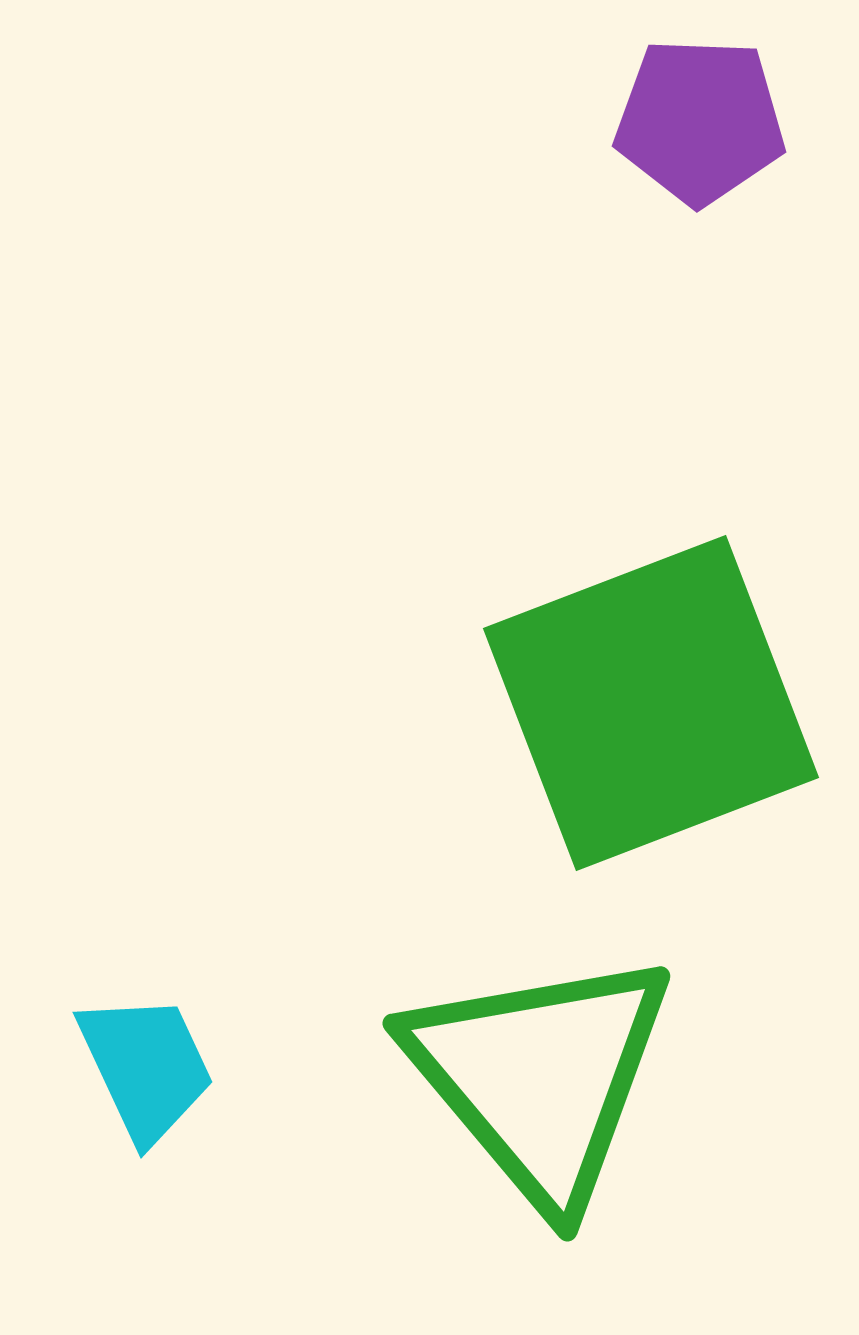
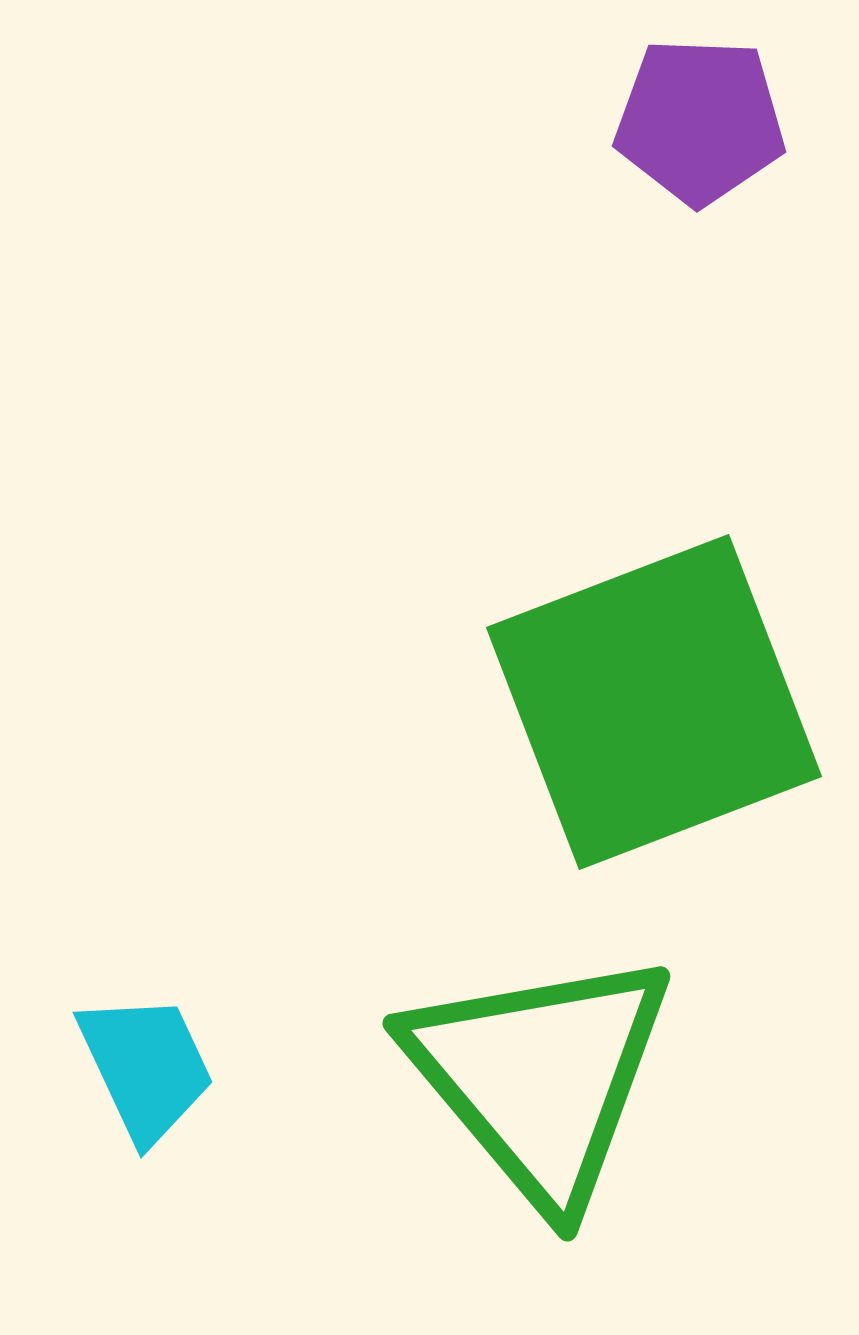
green square: moved 3 px right, 1 px up
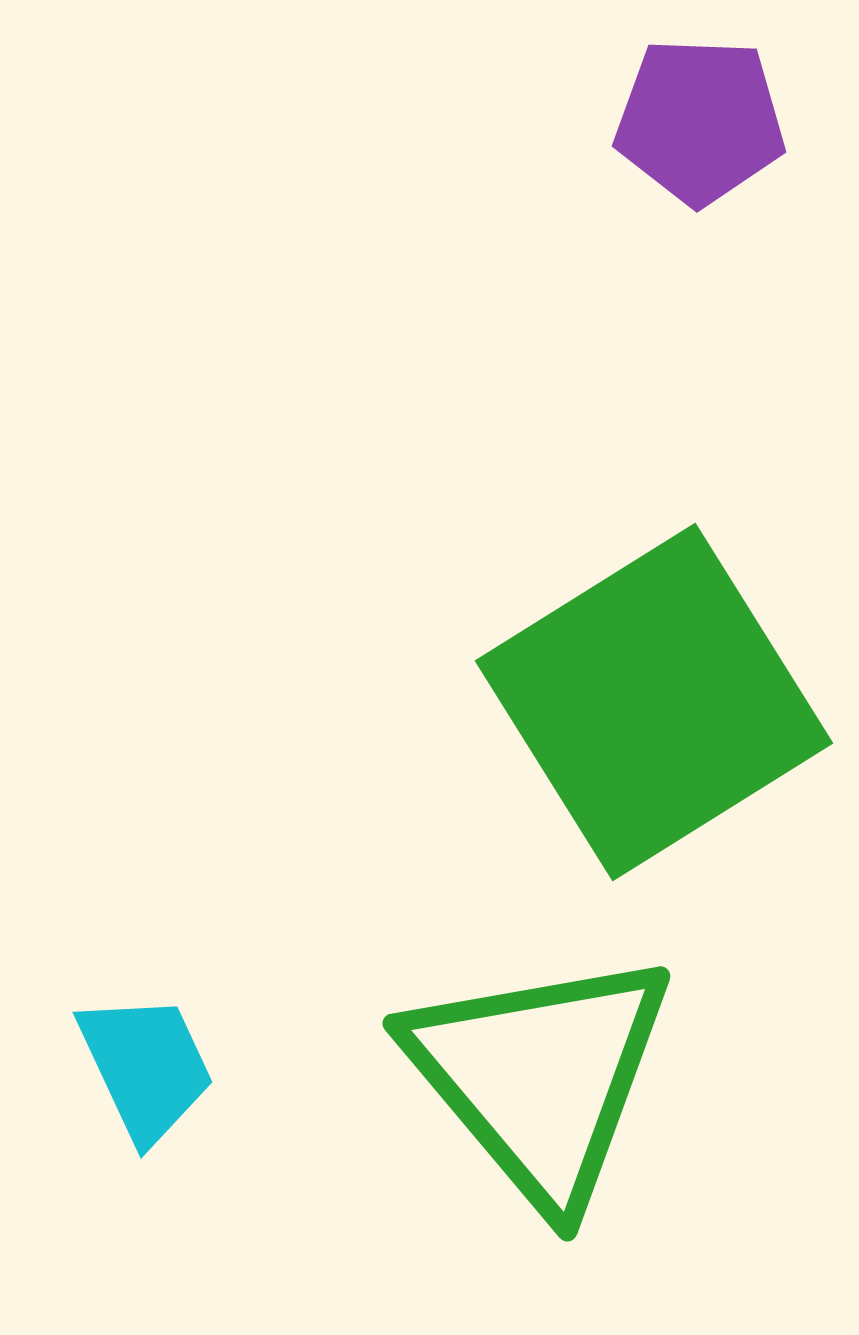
green square: rotated 11 degrees counterclockwise
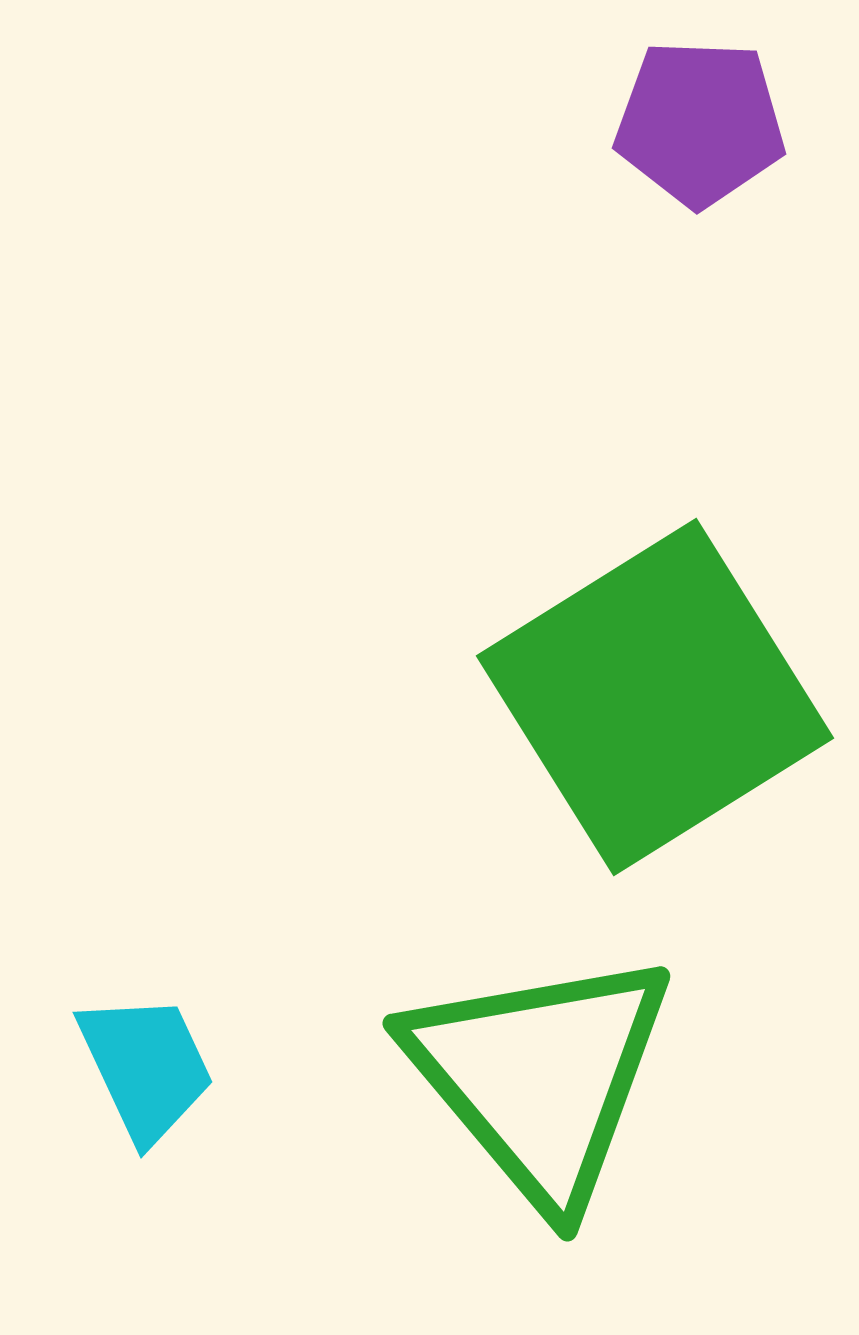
purple pentagon: moved 2 px down
green square: moved 1 px right, 5 px up
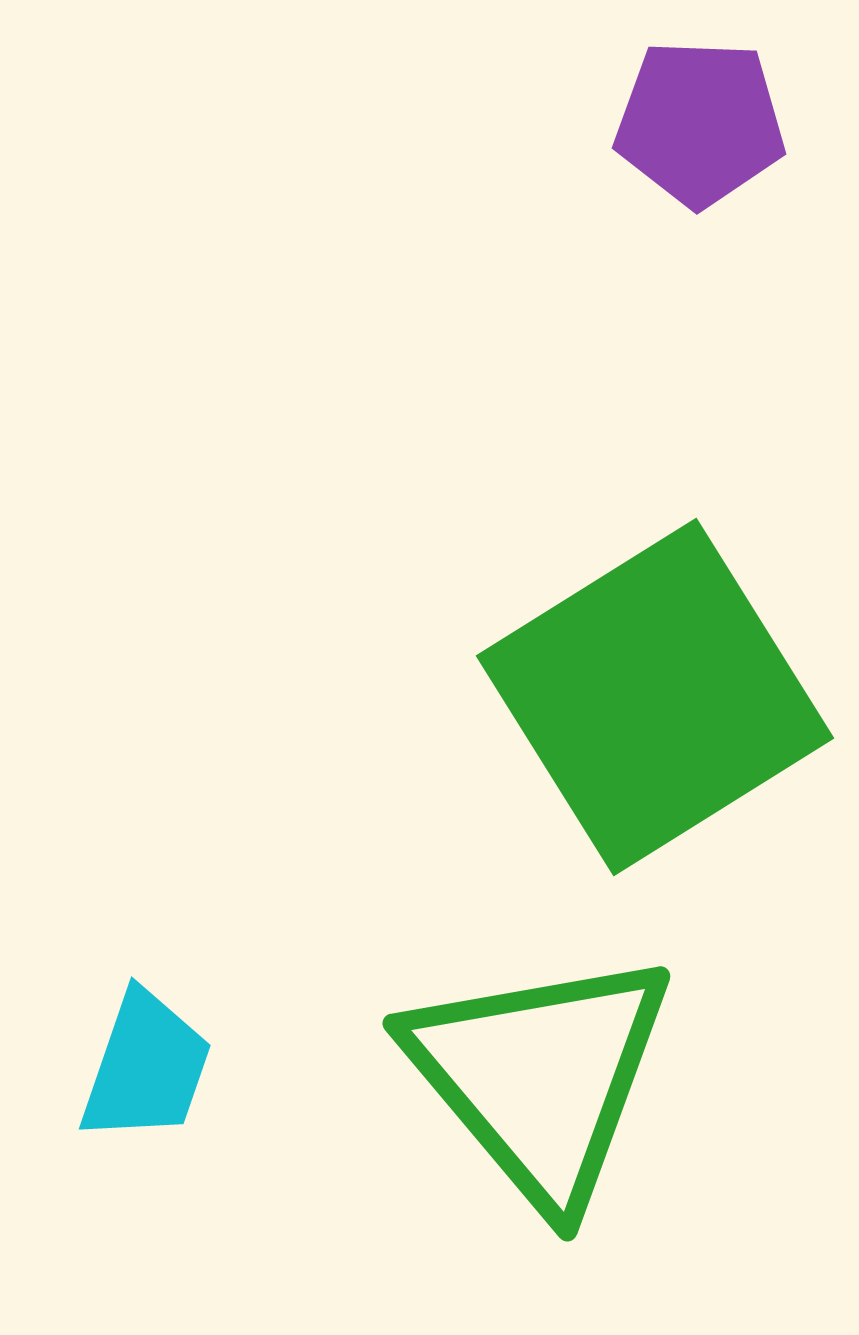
cyan trapezoid: rotated 44 degrees clockwise
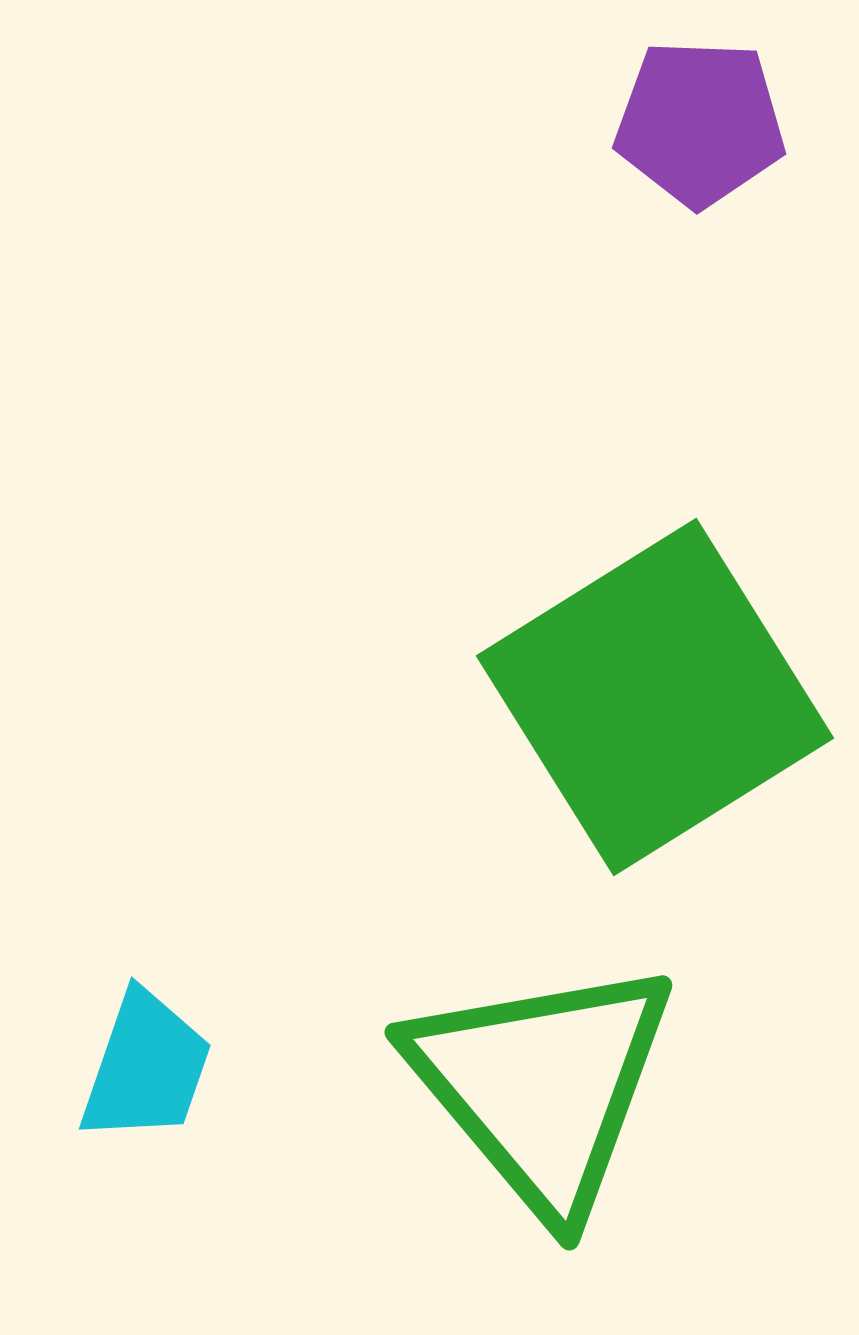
green triangle: moved 2 px right, 9 px down
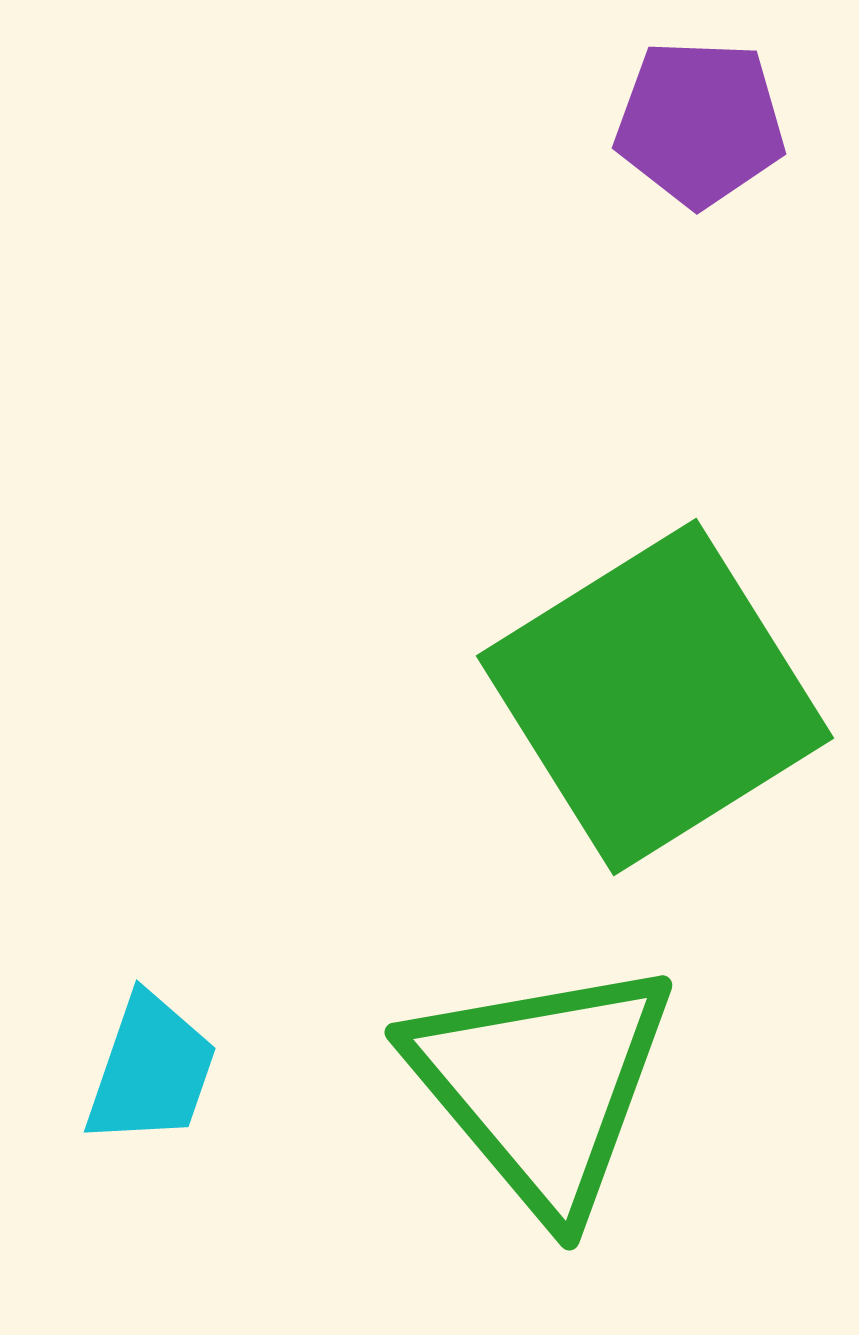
cyan trapezoid: moved 5 px right, 3 px down
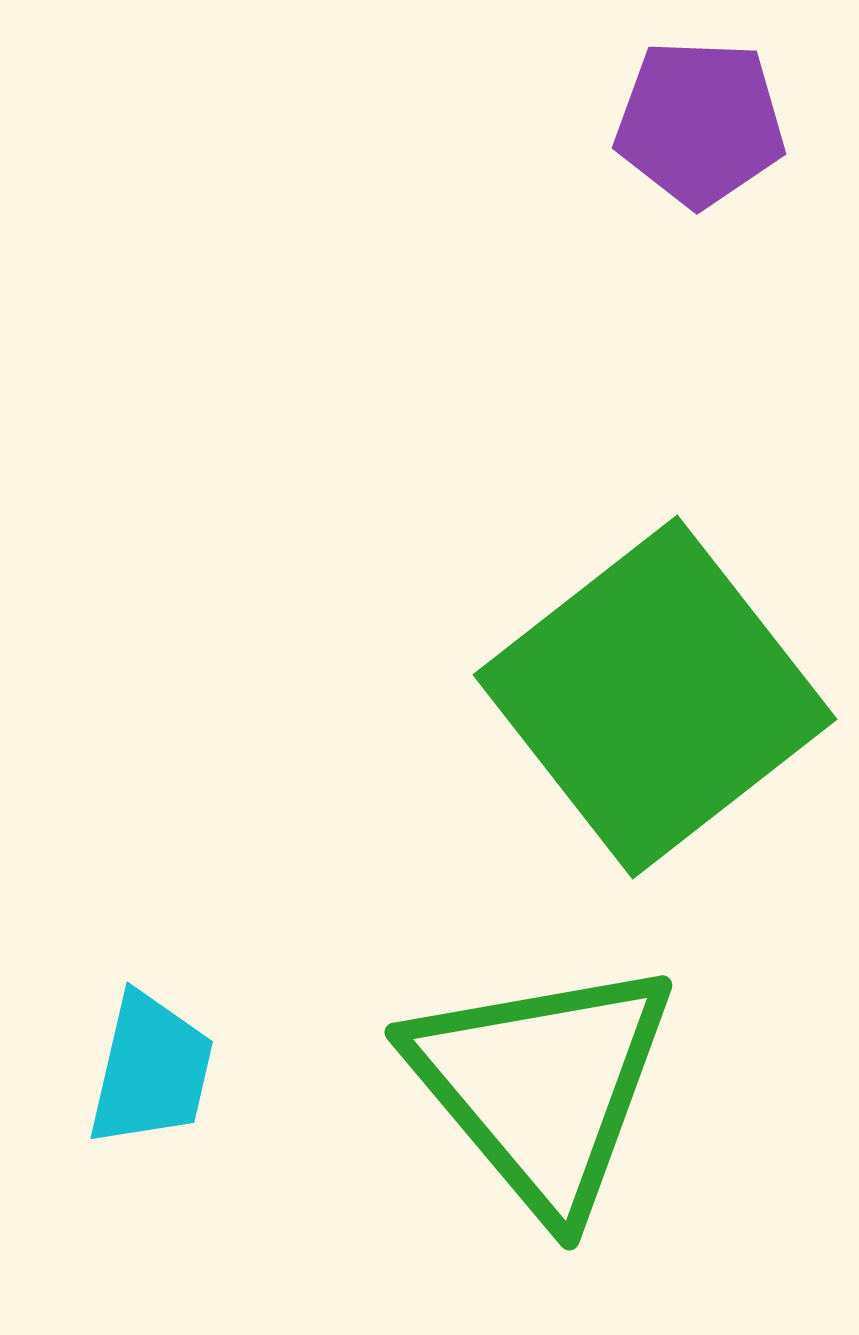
green square: rotated 6 degrees counterclockwise
cyan trapezoid: rotated 6 degrees counterclockwise
